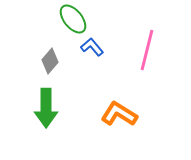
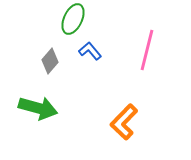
green ellipse: rotated 64 degrees clockwise
blue L-shape: moved 2 px left, 4 px down
green arrow: moved 8 px left; rotated 75 degrees counterclockwise
orange L-shape: moved 5 px right, 8 px down; rotated 78 degrees counterclockwise
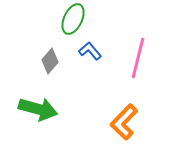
pink line: moved 9 px left, 8 px down
green arrow: moved 1 px down
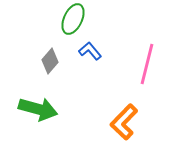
pink line: moved 9 px right, 6 px down
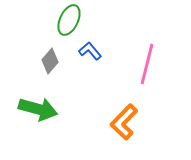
green ellipse: moved 4 px left, 1 px down
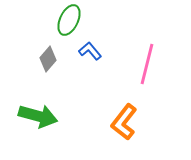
gray diamond: moved 2 px left, 2 px up
green arrow: moved 7 px down
orange L-shape: rotated 6 degrees counterclockwise
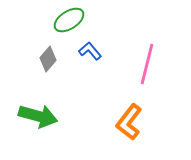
green ellipse: rotated 32 degrees clockwise
orange L-shape: moved 5 px right
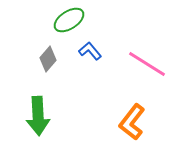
pink line: rotated 72 degrees counterclockwise
green arrow: rotated 72 degrees clockwise
orange L-shape: moved 3 px right
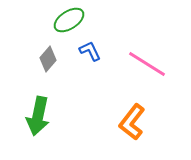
blue L-shape: rotated 15 degrees clockwise
green arrow: rotated 15 degrees clockwise
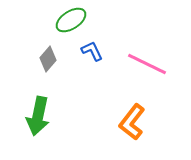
green ellipse: moved 2 px right
blue L-shape: moved 2 px right
pink line: rotated 6 degrees counterclockwise
